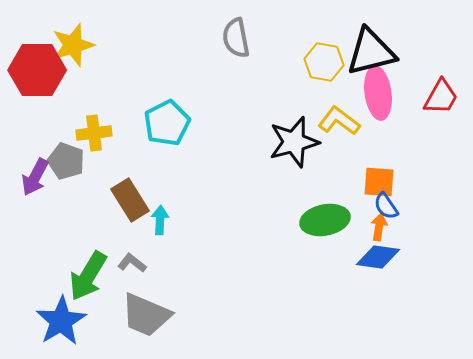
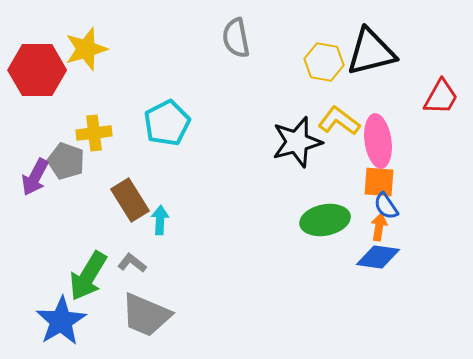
yellow star: moved 13 px right, 4 px down
pink ellipse: moved 48 px down
black star: moved 3 px right
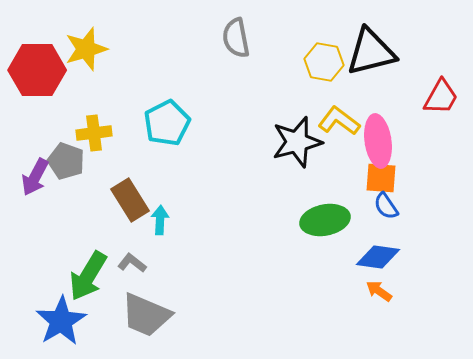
orange square: moved 2 px right, 4 px up
orange arrow: moved 64 px down; rotated 64 degrees counterclockwise
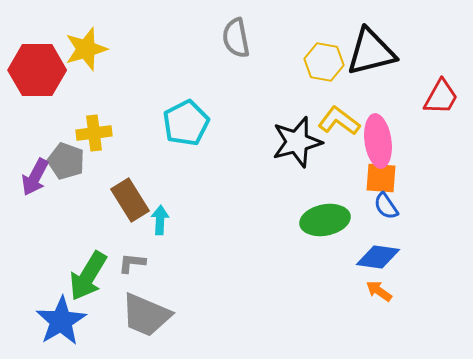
cyan pentagon: moved 19 px right
gray L-shape: rotated 32 degrees counterclockwise
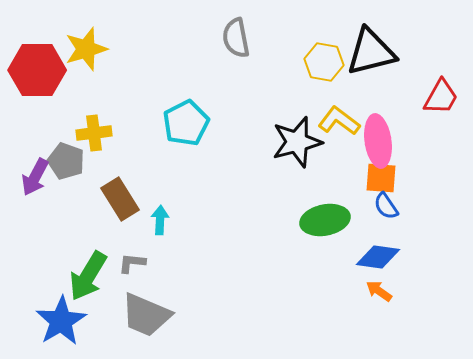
brown rectangle: moved 10 px left, 1 px up
